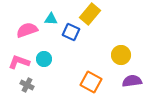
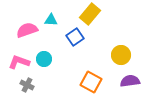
cyan triangle: moved 1 px down
blue square: moved 4 px right, 5 px down; rotated 30 degrees clockwise
purple semicircle: moved 2 px left
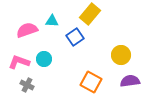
cyan triangle: moved 1 px right, 1 px down
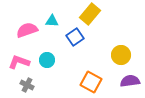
cyan circle: moved 3 px right, 1 px down
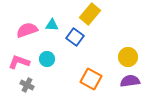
cyan triangle: moved 4 px down
blue square: rotated 18 degrees counterclockwise
yellow circle: moved 7 px right, 2 px down
cyan circle: moved 1 px up
orange square: moved 3 px up
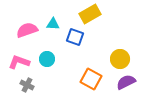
yellow rectangle: rotated 20 degrees clockwise
cyan triangle: moved 1 px right, 1 px up
blue square: rotated 18 degrees counterclockwise
yellow circle: moved 8 px left, 2 px down
purple semicircle: moved 4 px left, 1 px down; rotated 18 degrees counterclockwise
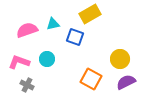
cyan triangle: rotated 16 degrees counterclockwise
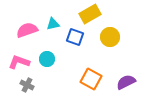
yellow circle: moved 10 px left, 22 px up
